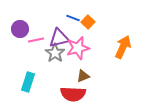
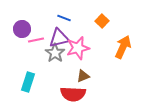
blue line: moved 9 px left
orange square: moved 14 px right, 1 px up
purple circle: moved 2 px right
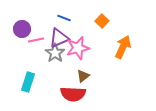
purple triangle: rotated 10 degrees counterclockwise
brown triangle: rotated 16 degrees counterclockwise
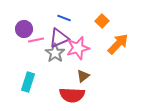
purple circle: moved 2 px right
orange arrow: moved 5 px left, 3 px up; rotated 20 degrees clockwise
red semicircle: moved 1 px left, 1 px down
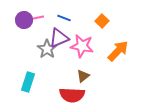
purple circle: moved 9 px up
pink line: moved 22 px up
orange arrow: moved 7 px down
pink star: moved 4 px right, 2 px up; rotated 25 degrees clockwise
gray star: moved 8 px left, 4 px up
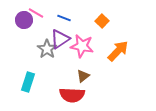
pink line: moved 5 px up; rotated 42 degrees clockwise
purple triangle: moved 1 px right, 1 px down; rotated 10 degrees counterclockwise
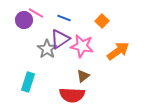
orange arrow: rotated 10 degrees clockwise
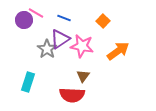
orange square: moved 1 px right
brown triangle: rotated 16 degrees counterclockwise
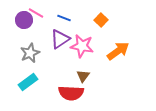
orange square: moved 2 px left, 1 px up
gray star: moved 17 px left, 4 px down; rotated 12 degrees clockwise
cyan rectangle: rotated 36 degrees clockwise
red semicircle: moved 1 px left, 2 px up
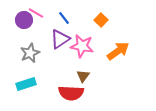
blue line: rotated 32 degrees clockwise
cyan rectangle: moved 2 px left, 2 px down; rotated 18 degrees clockwise
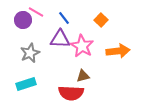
pink line: moved 1 px up
purple circle: moved 1 px left
purple triangle: rotated 35 degrees clockwise
pink star: rotated 20 degrees clockwise
orange arrow: rotated 30 degrees clockwise
brown triangle: rotated 40 degrees clockwise
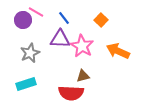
orange arrow: rotated 150 degrees counterclockwise
